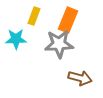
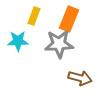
orange rectangle: moved 1 px right, 1 px up
cyan star: moved 2 px right, 2 px down
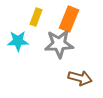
yellow rectangle: moved 2 px right, 1 px down
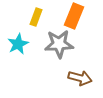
orange rectangle: moved 5 px right, 3 px up
cyan star: moved 3 px down; rotated 25 degrees counterclockwise
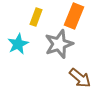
gray star: rotated 16 degrees counterclockwise
brown arrow: rotated 25 degrees clockwise
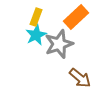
orange rectangle: moved 2 px right, 1 px down; rotated 25 degrees clockwise
cyan star: moved 18 px right, 9 px up
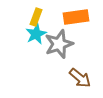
orange rectangle: rotated 35 degrees clockwise
cyan star: moved 1 px up
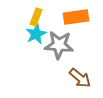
gray star: moved 1 px down; rotated 24 degrees clockwise
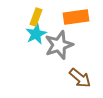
gray star: rotated 24 degrees counterclockwise
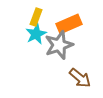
orange rectangle: moved 7 px left, 7 px down; rotated 15 degrees counterclockwise
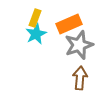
yellow rectangle: moved 1 px left, 1 px down
gray star: moved 20 px right
brown arrow: rotated 125 degrees counterclockwise
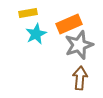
yellow rectangle: moved 7 px left, 5 px up; rotated 60 degrees clockwise
